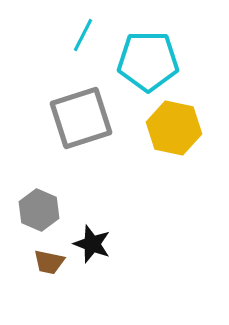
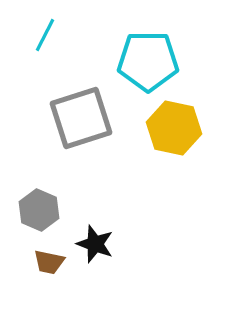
cyan line: moved 38 px left
black star: moved 3 px right
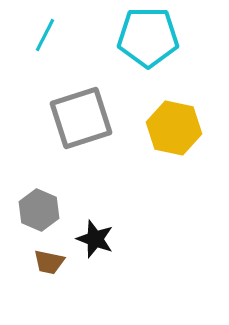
cyan pentagon: moved 24 px up
black star: moved 5 px up
